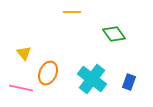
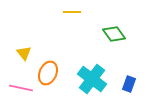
blue rectangle: moved 2 px down
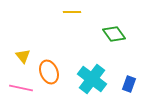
yellow triangle: moved 1 px left, 3 px down
orange ellipse: moved 1 px right, 1 px up; rotated 45 degrees counterclockwise
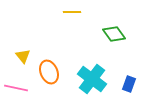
pink line: moved 5 px left
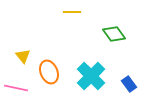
cyan cross: moved 1 px left, 3 px up; rotated 8 degrees clockwise
blue rectangle: rotated 56 degrees counterclockwise
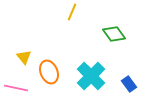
yellow line: rotated 66 degrees counterclockwise
yellow triangle: moved 1 px right, 1 px down
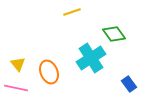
yellow line: rotated 48 degrees clockwise
yellow triangle: moved 6 px left, 7 px down
cyan cross: moved 18 px up; rotated 12 degrees clockwise
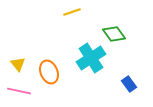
pink line: moved 3 px right, 3 px down
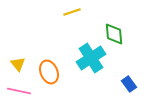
green diamond: rotated 30 degrees clockwise
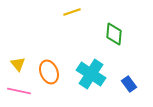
green diamond: rotated 10 degrees clockwise
cyan cross: moved 16 px down; rotated 24 degrees counterclockwise
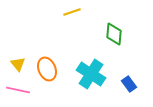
orange ellipse: moved 2 px left, 3 px up
pink line: moved 1 px left, 1 px up
